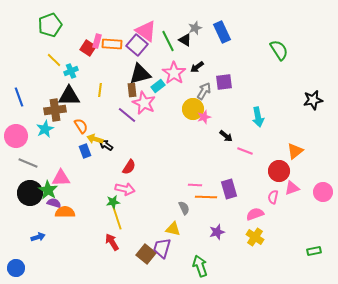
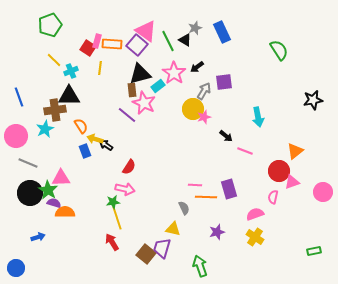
yellow line at (100, 90): moved 22 px up
pink triangle at (292, 188): moved 6 px up
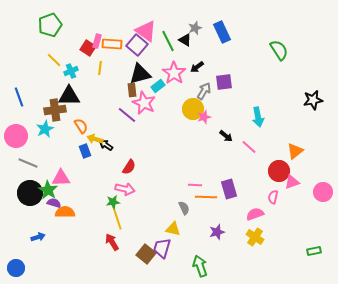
pink line at (245, 151): moved 4 px right, 4 px up; rotated 21 degrees clockwise
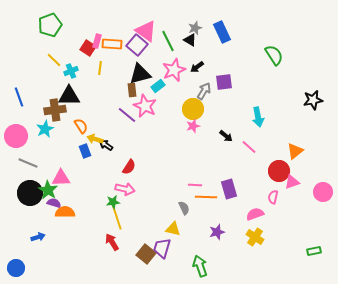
black triangle at (185, 40): moved 5 px right
green semicircle at (279, 50): moved 5 px left, 5 px down
pink star at (174, 73): moved 3 px up; rotated 15 degrees clockwise
pink star at (144, 103): moved 1 px right, 3 px down
pink star at (204, 117): moved 11 px left, 9 px down
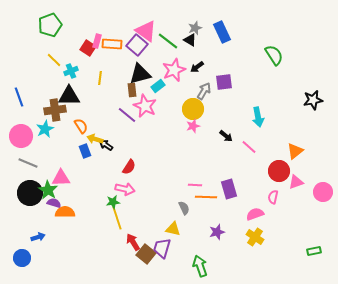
green line at (168, 41): rotated 25 degrees counterclockwise
yellow line at (100, 68): moved 10 px down
pink circle at (16, 136): moved 5 px right
pink triangle at (292, 182): moved 4 px right
red arrow at (112, 242): moved 21 px right
blue circle at (16, 268): moved 6 px right, 10 px up
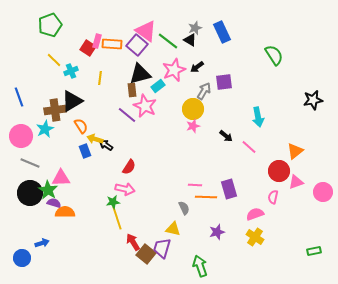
black triangle at (69, 96): moved 3 px right, 5 px down; rotated 30 degrees counterclockwise
gray line at (28, 163): moved 2 px right
blue arrow at (38, 237): moved 4 px right, 6 px down
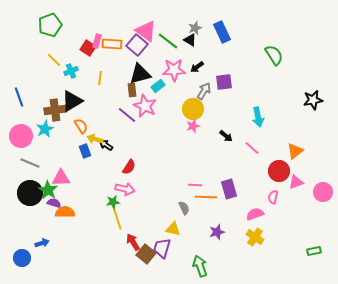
pink star at (174, 70): rotated 20 degrees clockwise
pink line at (249, 147): moved 3 px right, 1 px down
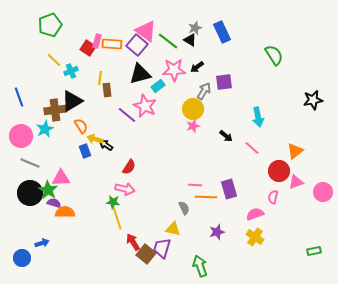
brown rectangle at (132, 90): moved 25 px left
green star at (113, 202): rotated 16 degrees clockwise
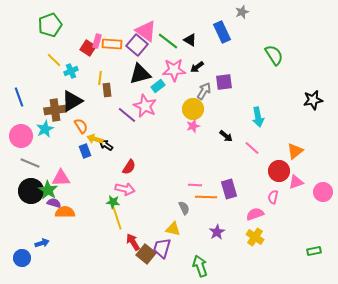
gray star at (195, 28): moved 47 px right, 16 px up
black circle at (30, 193): moved 1 px right, 2 px up
purple star at (217, 232): rotated 14 degrees counterclockwise
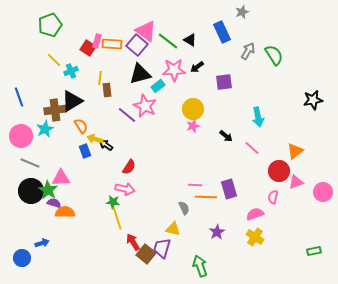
gray arrow at (204, 91): moved 44 px right, 40 px up
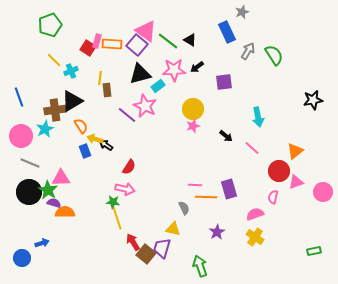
blue rectangle at (222, 32): moved 5 px right
black circle at (31, 191): moved 2 px left, 1 px down
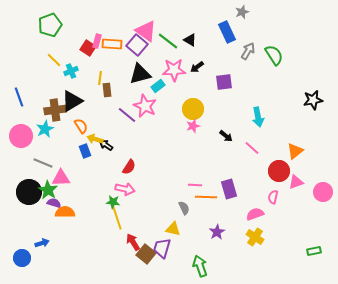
gray line at (30, 163): moved 13 px right
